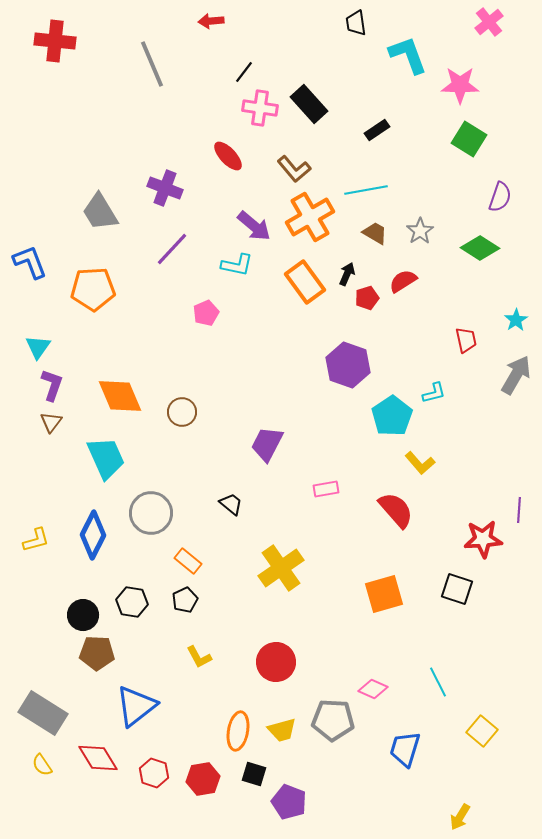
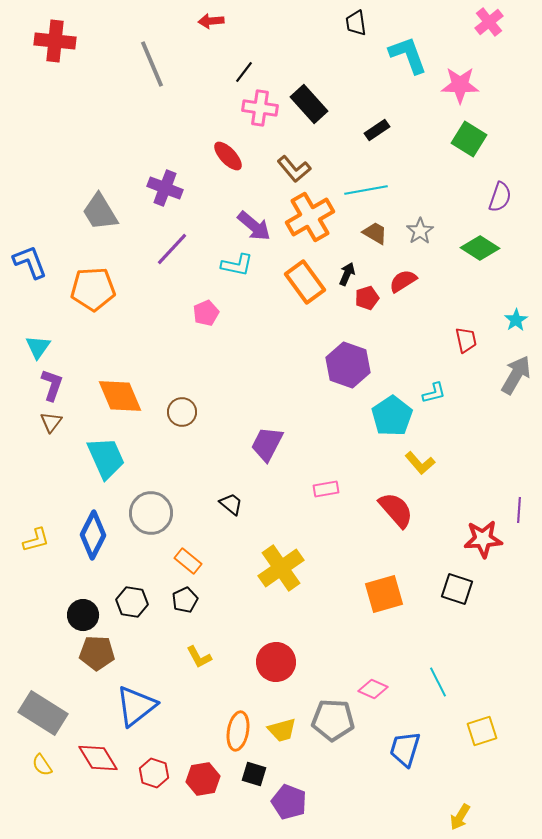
yellow square at (482, 731): rotated 32 degrees clockwise
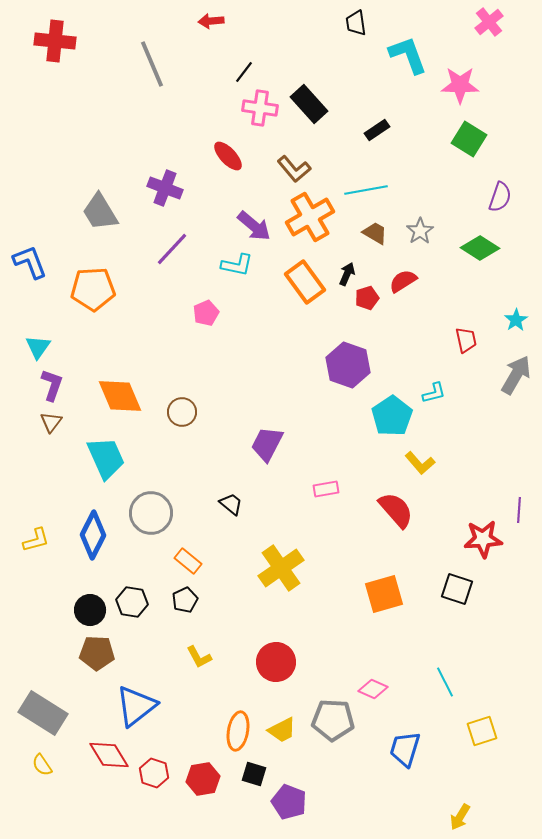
black circle at (83, 615): moved 7 px right, 5 px up
cyan line at (438, 682): moved 7 px right
yellow trapezoid at (282, 730): rotated 12 degrees counterclockwise
red diamond at (98, 758): moved 11 px right, 3 px up
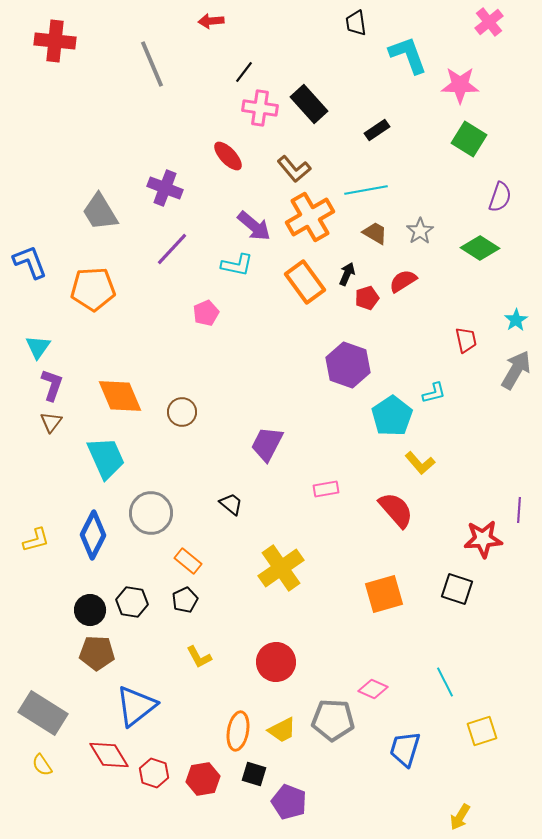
gray arrow at (516, 375): moved 5 px up
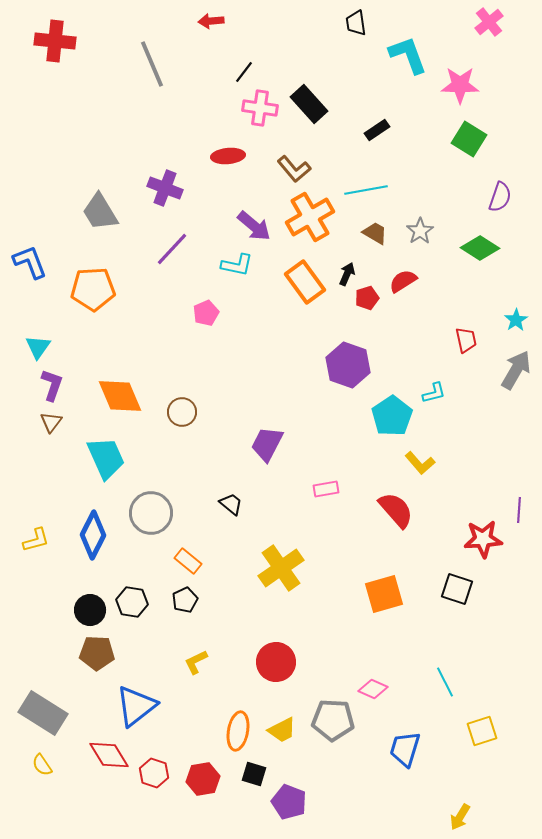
red ellipse at (228, 156): rotated 52 degrees counterclockwise
yellow L-shape at (199, 657): moved 3 px left, 5 px down; rotated 92 degrees clockwise
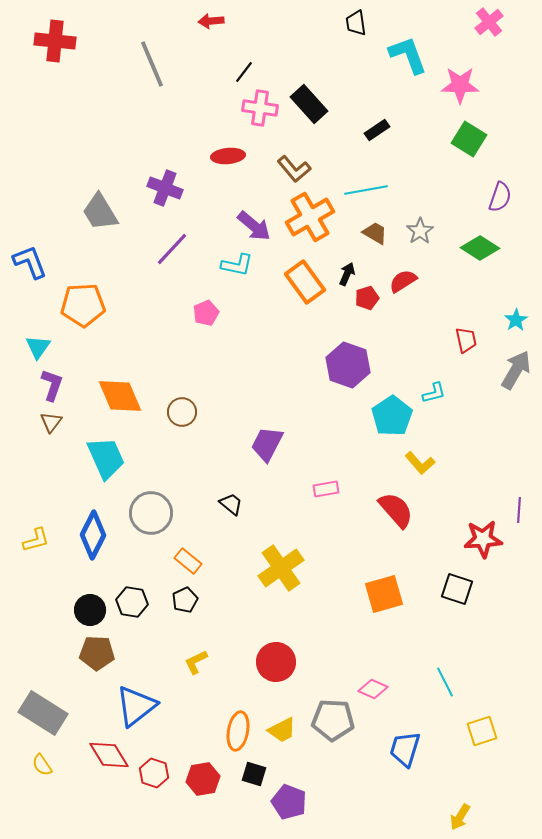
orange pentagon at (93, 289): moved 10 px left, 16 px down
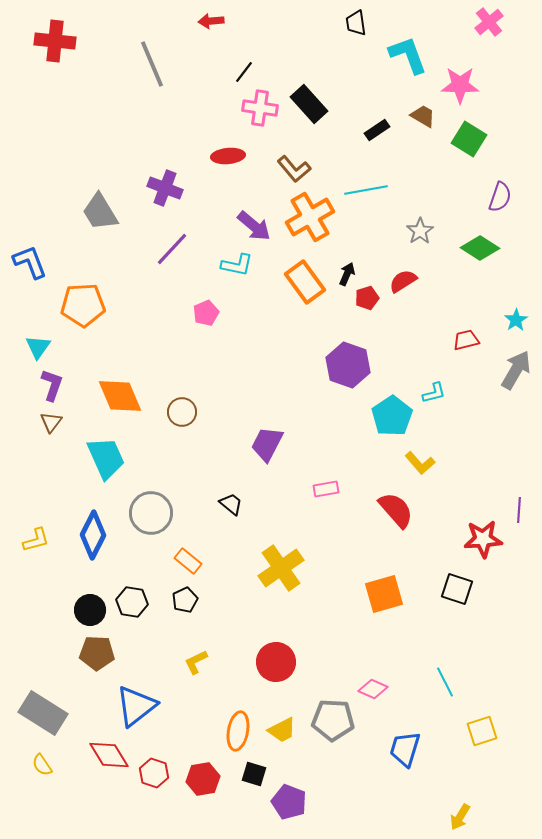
brown trapezoid at (375, 233): moved 48 px right, 117 px up
red trapezoid at (466, 340): rotated 92 degrees counterclockwise
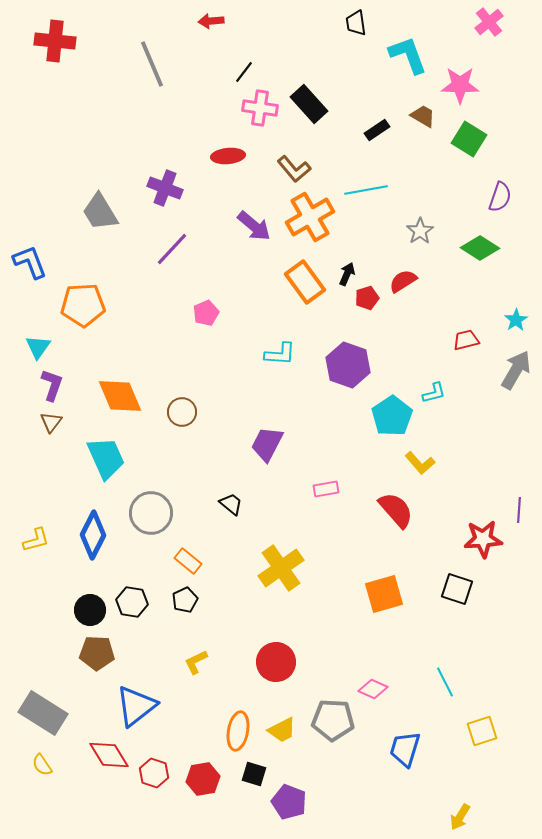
cyan L-shape at (237, 265): moved 43 px right, 89 px down; rotated 8 degrees counterclockwise
